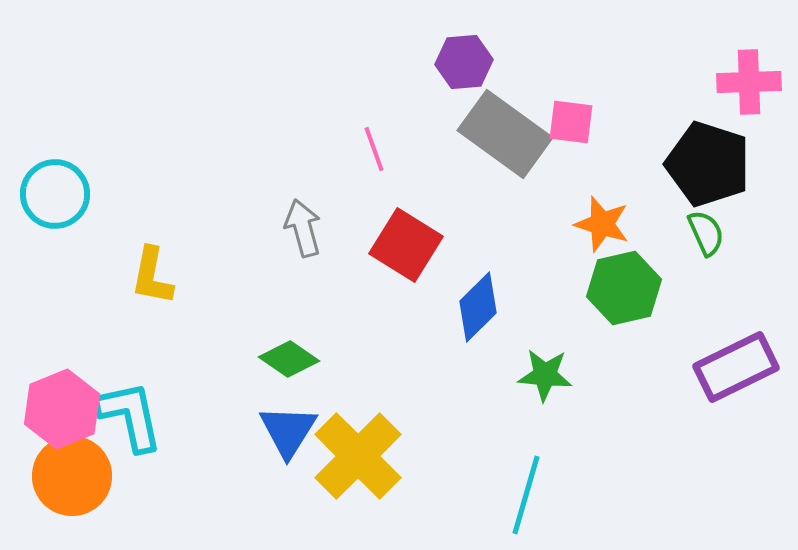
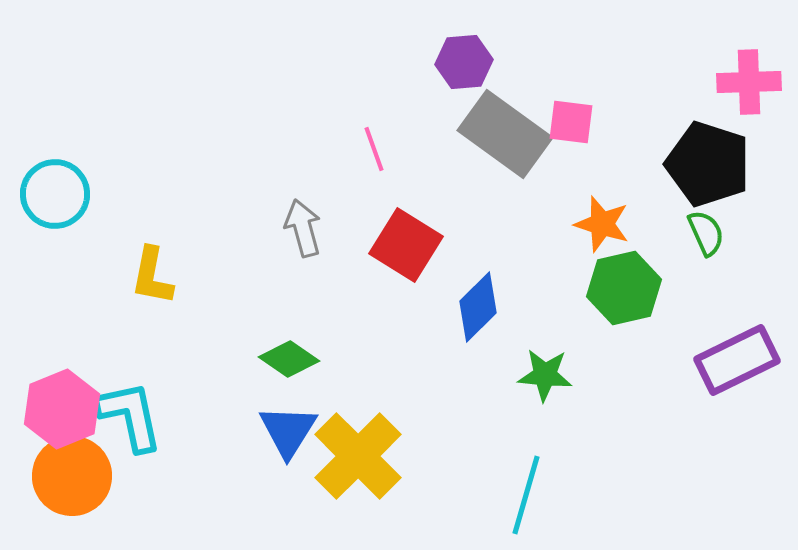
purple rectangle: moved 1 px right, 7 px up
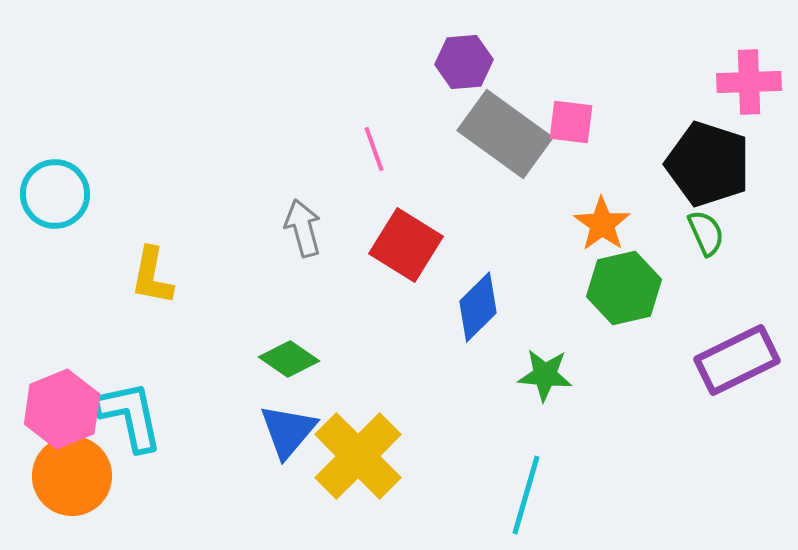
orange star: rotated 18 degrees clockwise
blue triangle: rotated 8 degrees clockwise
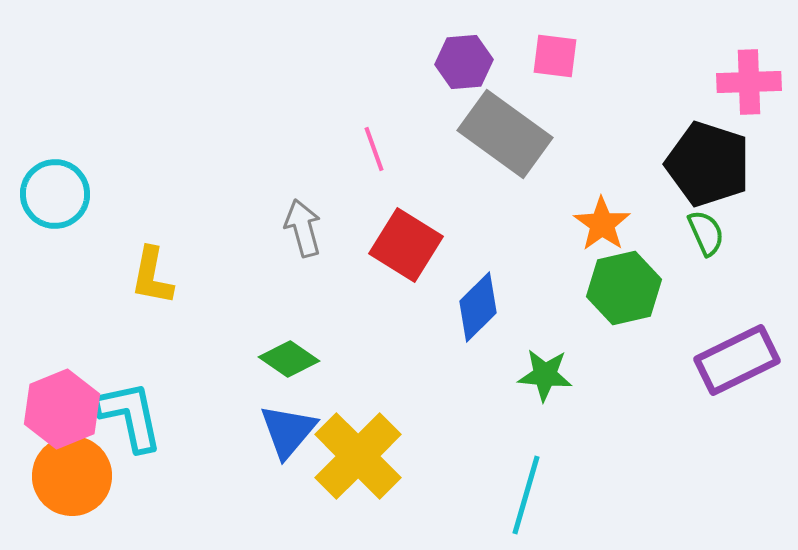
pink square: moved 16 px left, 66 px up
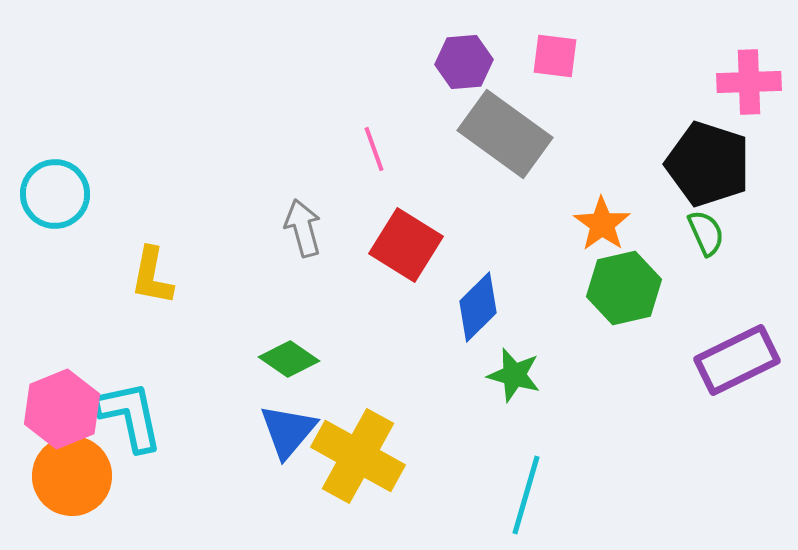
green star: moved 31 px left; rotated 10 degrees clockwise
yellow cross: rotated 16 degrees counterclockwise
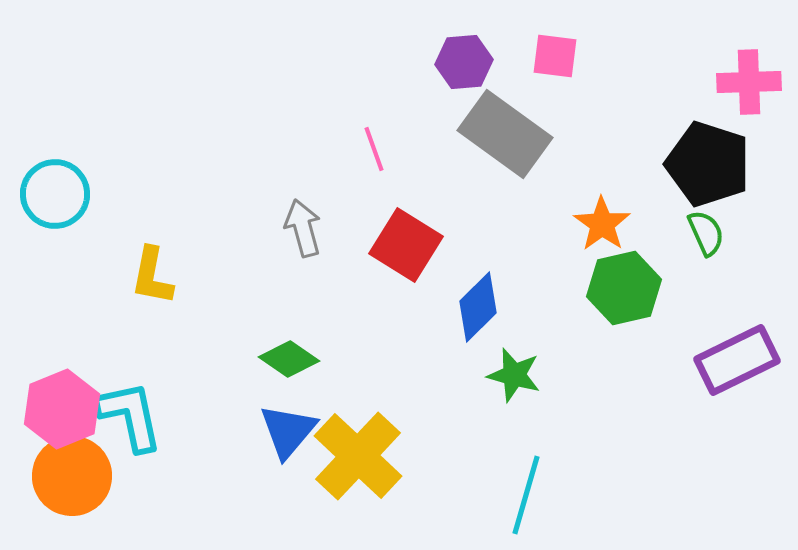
yellow cross: rotated 14 degrees clockwise
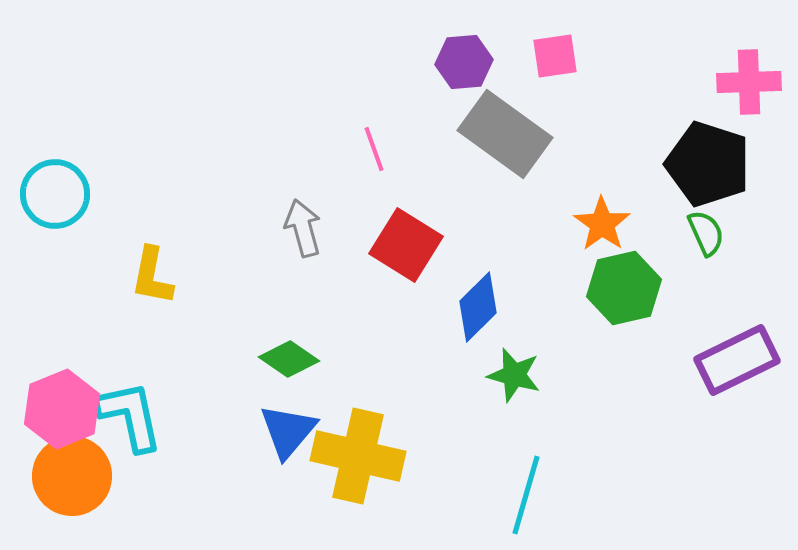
pink square: rotated 15 degrees counterclockwise
yellow cross: rotated 30 degrees counterclockwise
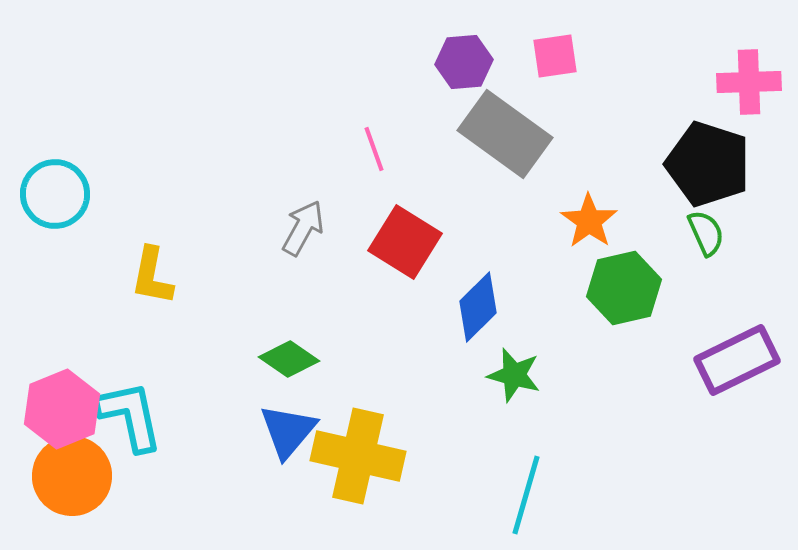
orange star: moved 13 px left, 3 px up
gray arrow: rotated 44 degrees clockwise
red square: moved 1 px left, 3 px up
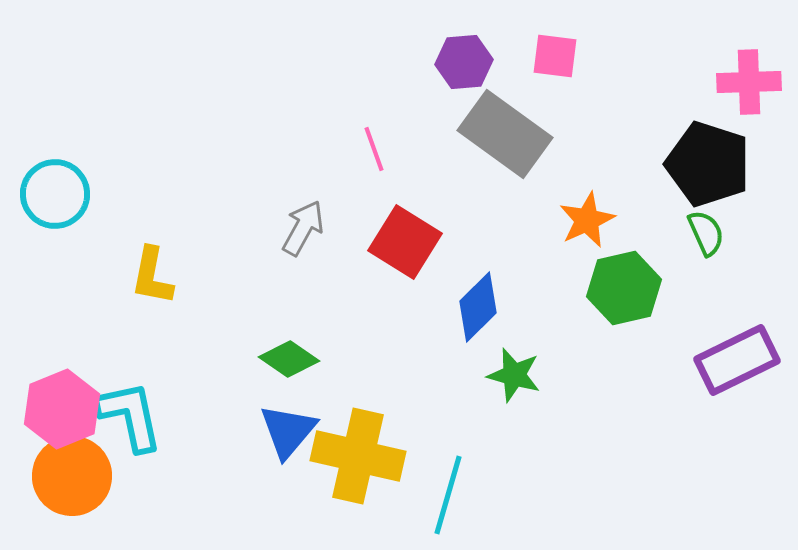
pink square: rotated 15 degrees clockwise
orange star: moved 2 px left, 1 px up; rotated 12 degrees clockwise
cyan line: moved 78 px left
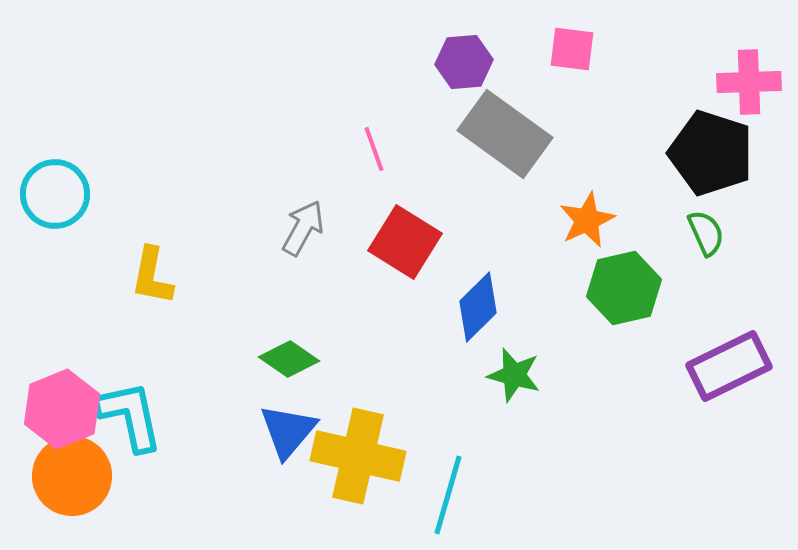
pink square: moved 17 px right, 7 px up
black pentagon: moved 3 px right, 11 px up
purple rectangle: moved 8 px left, 6 px down
